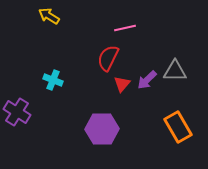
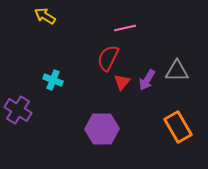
yellow arrow: moved 4 px left
gray triangle: moved 2 px right
purple arrow: rotated 15 degrees counterclockwise
red triangle: moved 2 px up
purple cross: moved 1 px right, 2 px up
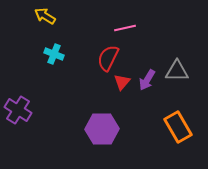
cyan cross: moved 1 px right, 26 px up
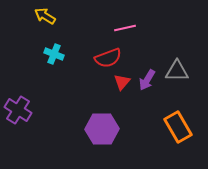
red semicircle: rotated 136 degrees counterclockwise
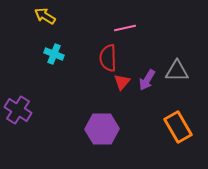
red semicircle: rotated 108 degrees clockwise
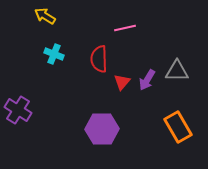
red semicircle: moved 9 px left, 1 px down
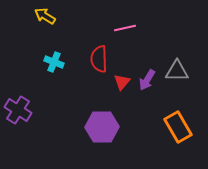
cyan cross: moved 8 px down
purple hexagon: moved 2 px up
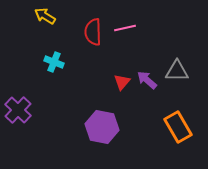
red semicircle: moved 6 px left, 27 px up
purple arrow: rotated 100 degrees clockwise
purple cross: rotated 12 degrees clockwise
purple hexagon: rotated 12 degrees clockwise
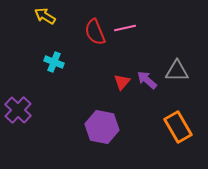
red semicircle: moved 2 px right; rotated 20 degrees counterclockwise
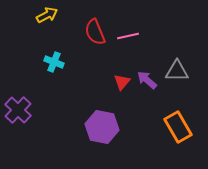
yellow arrow: moved 2 px right, 1 px up; rotated 120 degrees clockwise
pink line: moved 3 px right, 8 px down
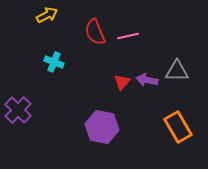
purple arrow: rotated 30 degrees counterclockwise
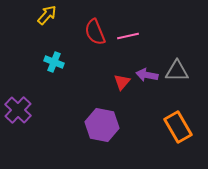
yellow arrow: rotated 20 degrees counterclockwise
purple arrow: moved 5 px up
purple hexagon: moved 2 px up
